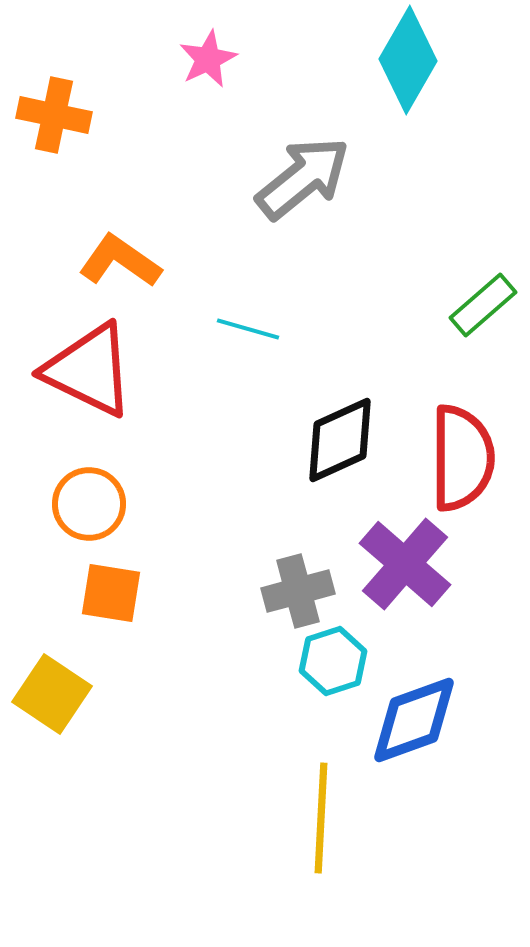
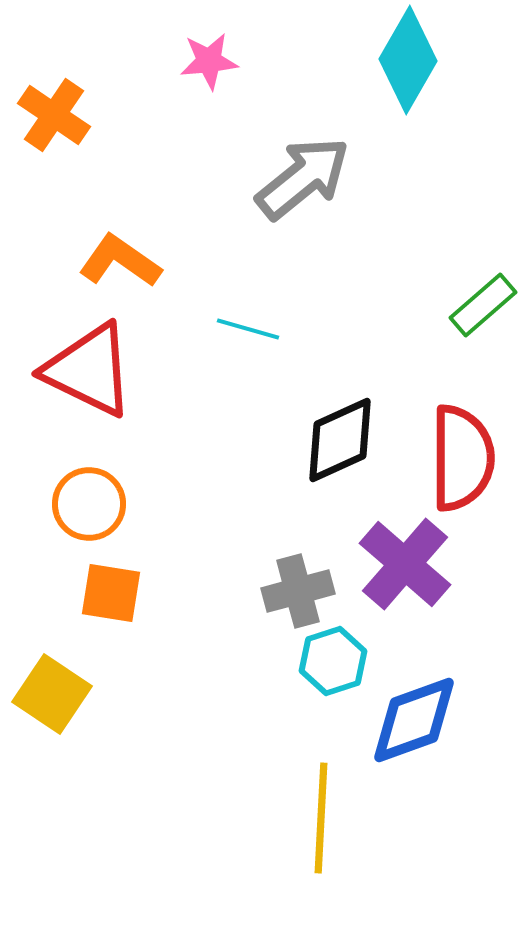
pink star: moved 1 px right, 2 px down; rotated 20 degrees clockwise
orange cross: rotated 22 degrees clockwise
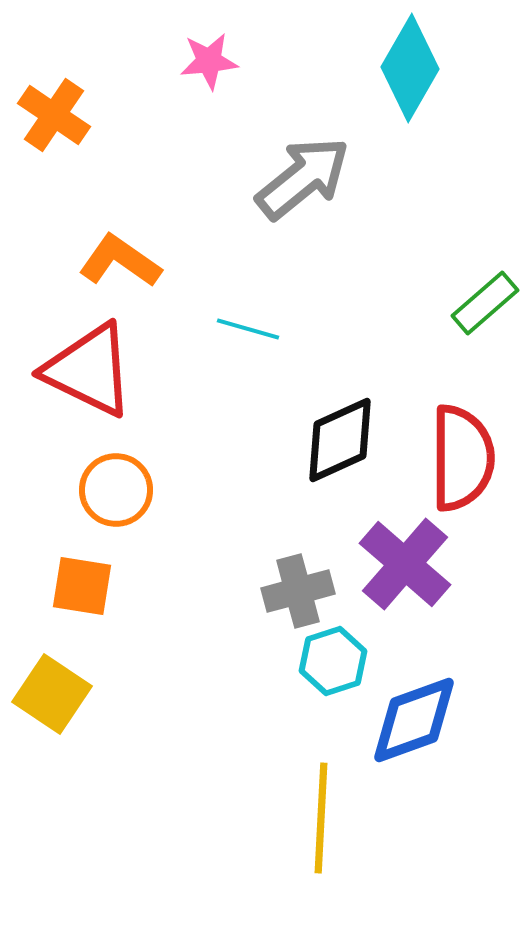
cyan diamond: moved 2 px right, 8 px down
green rectangle: moved 2 px right, 2 px up
orange circle: moved 27 px right, 14 px up
orange square: moved 29 px left, 7 px up
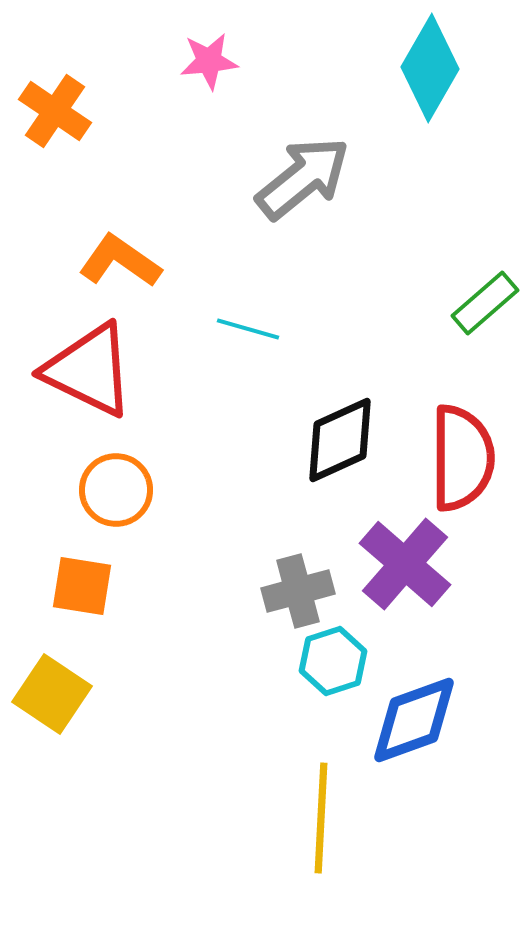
cyan diamond: moved 20 px right
orange cross: moved 1 px right, 4 px up
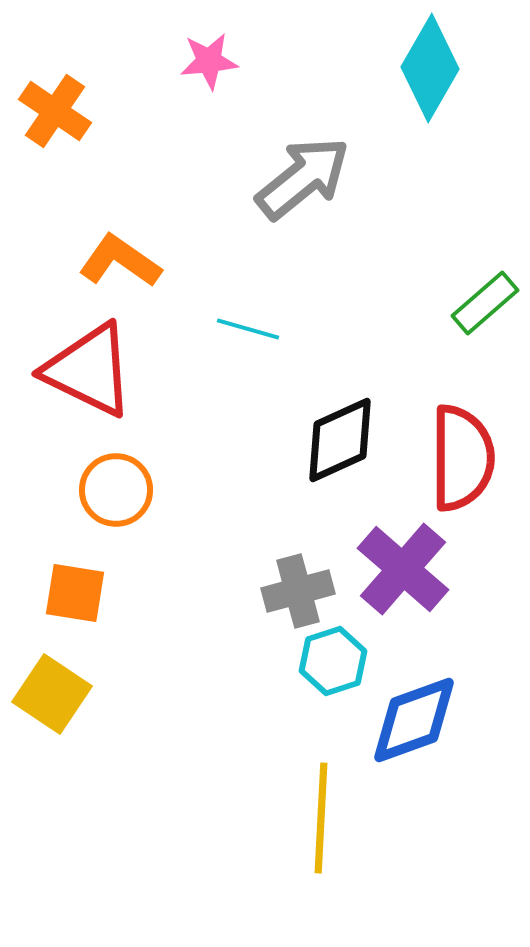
purple cross: moved 2 px left, 5 px down
orange square: moved 7 px left, 7 px down
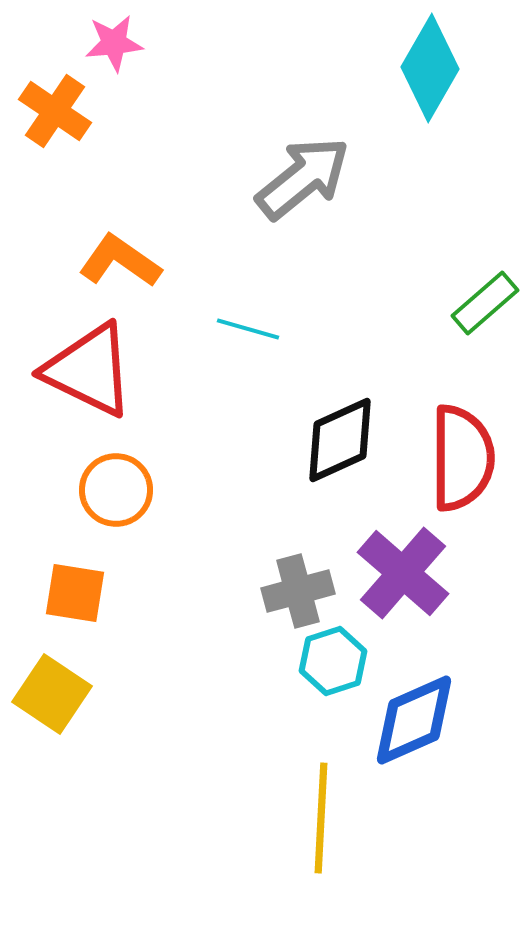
pink star: moved 95 px left, 18 px up
purple cross: moved 4 px down
blue diamond: rotated 4 degrees counterclockwise
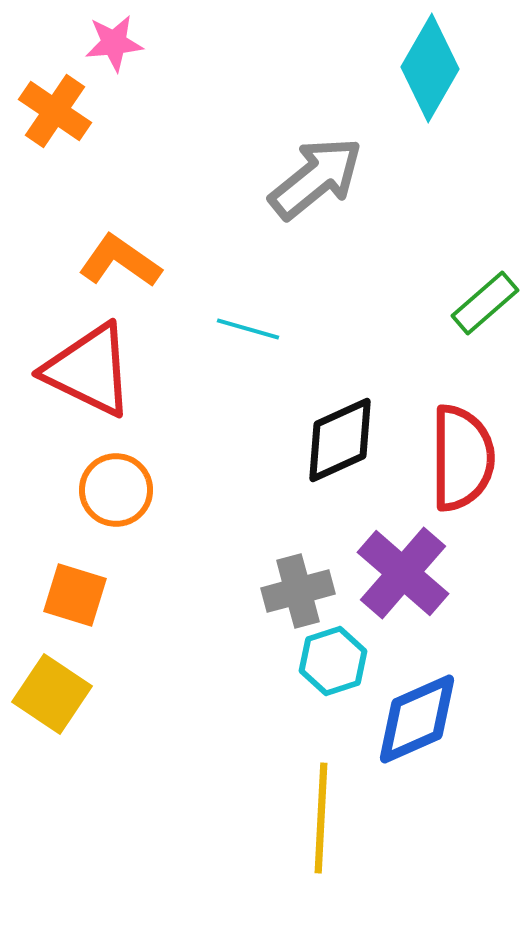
gray arrow: moved 13 px right
orange square: moved 2 px down; rotated 8 degrees clockwise
blue diamond: moved 3 px right, 1 px up
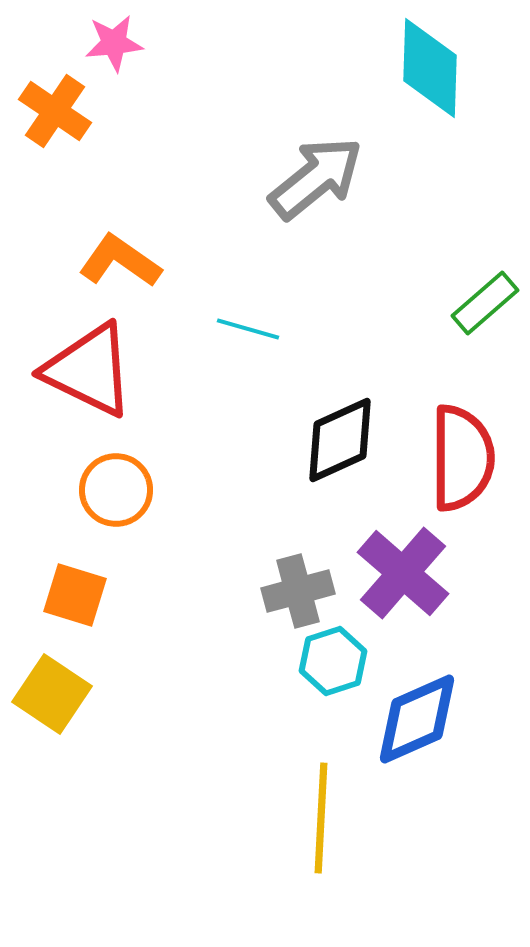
cyan diamond: rotated 28 degrees counterclockwise
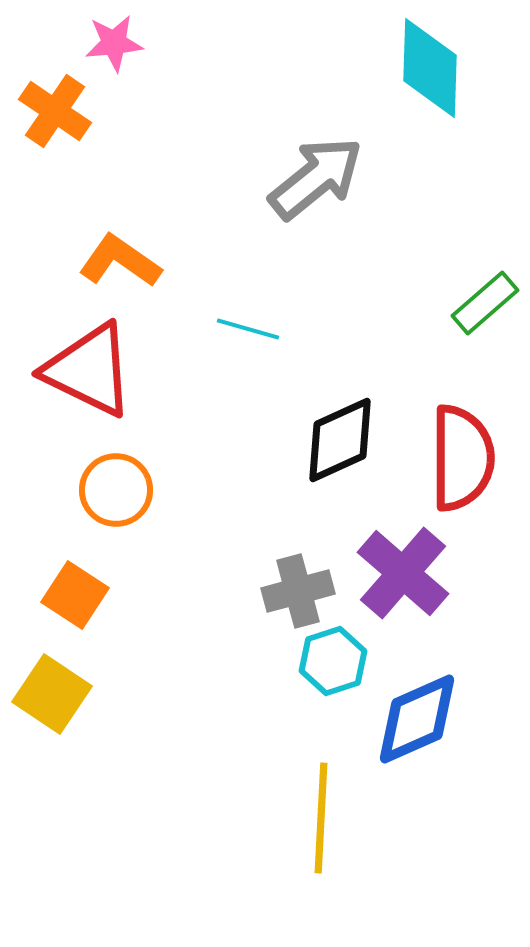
orange square: rotated 16 degrees clockwise
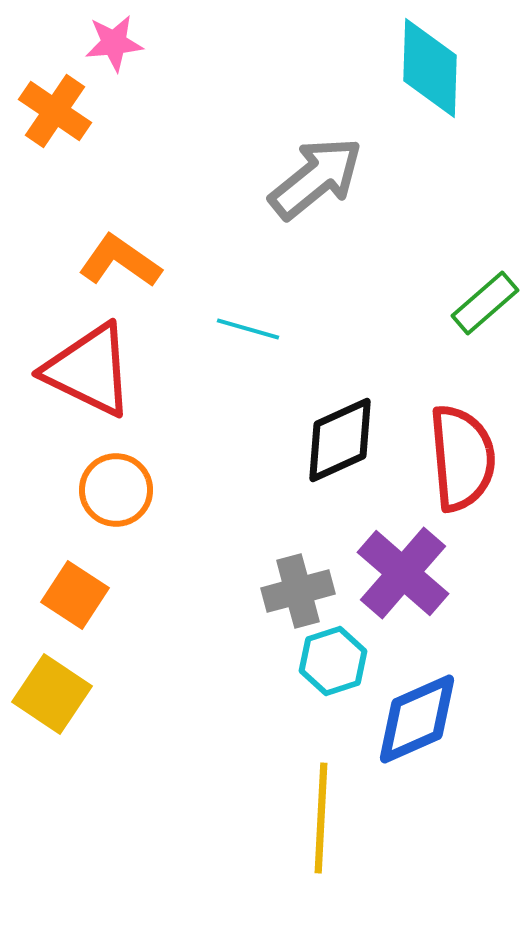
red semicircle: rotated 5 degrees counterclockwise
